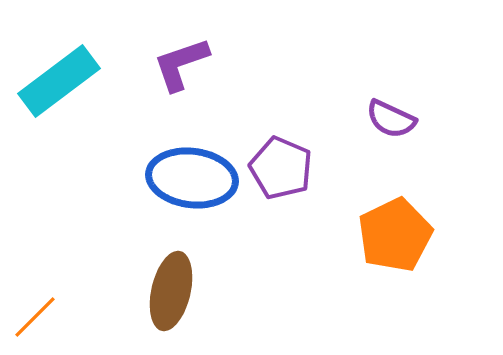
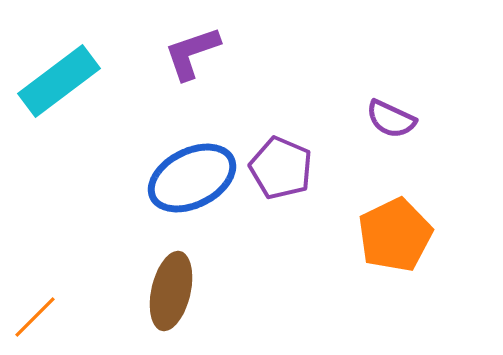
purple L-shape: moved 11 px right, 11 px up
blue ellipse: rotated 34 degrees counterclockwise
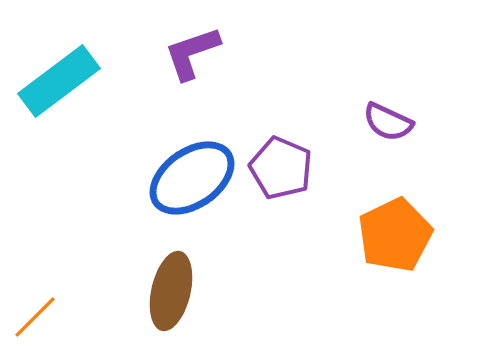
purple semicircle: moved 3 px left, 3 px down
blue ellipse: rotated 8 degrees counterclockwise
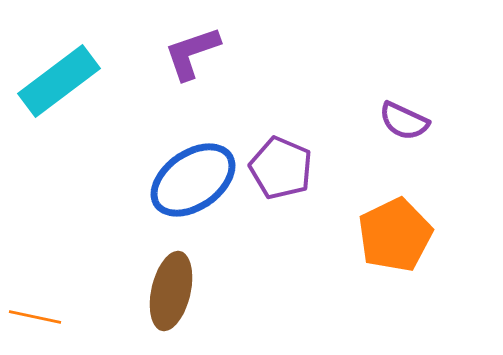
purple semicircle: moved 16 px right, 1 px up
blue ellipse: moved 1 px right, 2 px down
orange line: rotated 57 degrees clockwise
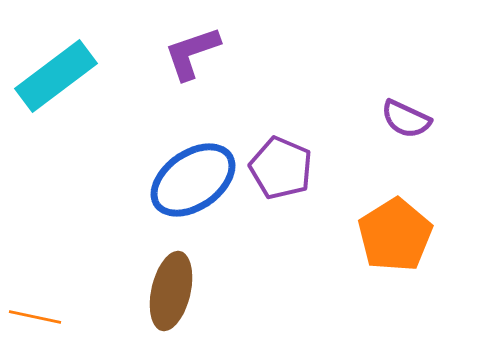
cyan rectangle: moved 3 px left, 5 px up
purple semicircle: moved 2 px right, 2 px up
orange pentagon: rotated 6 degrees counterclockwise
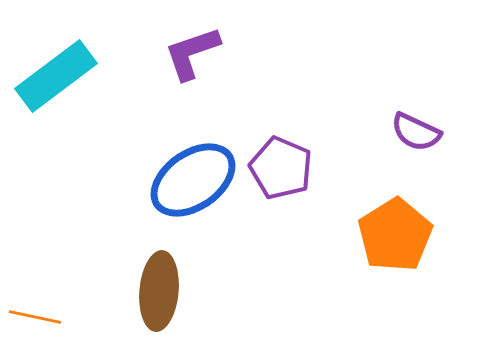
purple semicircle: moved 10 px right, 13 px down
brown ellipse: moved 12 px left; rotated 8 degrees counterclockwise
